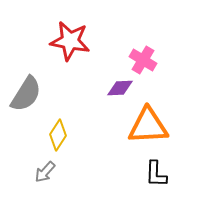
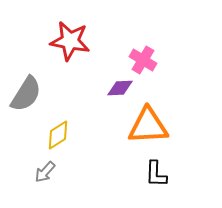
yellow diamond: rotated 24 degrees clockwise
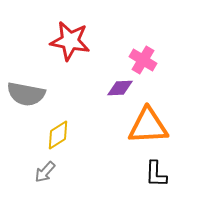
gray semicircle: rotated 69 degrees clockwise
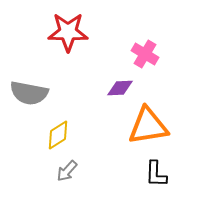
red star: moved 2 px left, 9 px up; rotated 9 degrees counterclockwise
pink cross: moved 2 px right, 6 px up
gray semicircle: moved 3 px right, 1 px up
orange triangle: rotated 6 degrees counterclockwise
gray arrow: moved 22 px right, 1 px up
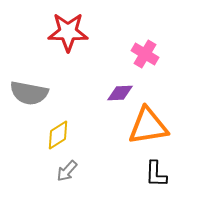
purple diamond: moved 5 px down
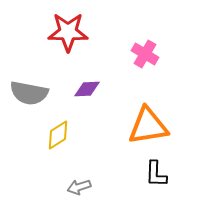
purple diamond: moved 33 px left, 4 px up
gray arrow: moved 12 px right, 16 px down; rotated 30 degrees clockwise
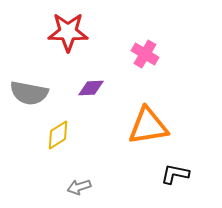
purple diamond: moved 4 px right, 1 px up
black L-shape: moved 19 px right; rotated 100 degrees clockwise
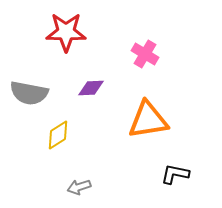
red star: moved 2 px left
orange triangle: moved 6 px up
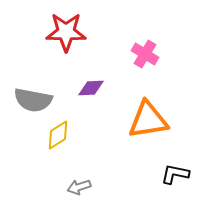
gray semicircle: moved 4 px right, 7 px down
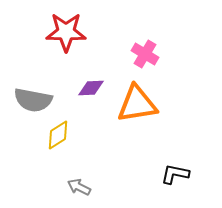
orange triangle: moved 11 px left, 16 px up
gray arrow: rotated 45 degrees clockwise
